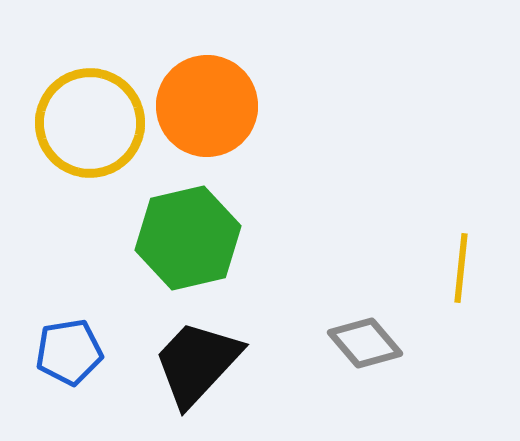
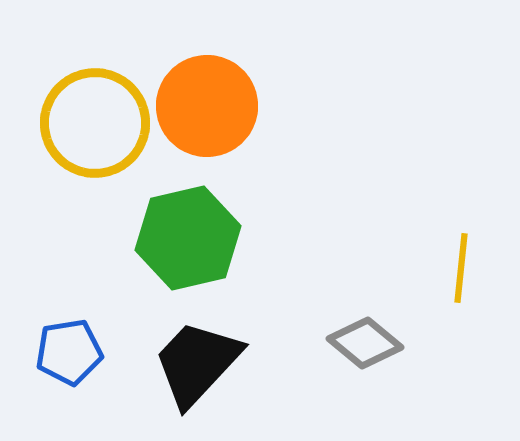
yellow circle: moved 5 px right
gray diamond: rotated 10 degrees counterclockwise
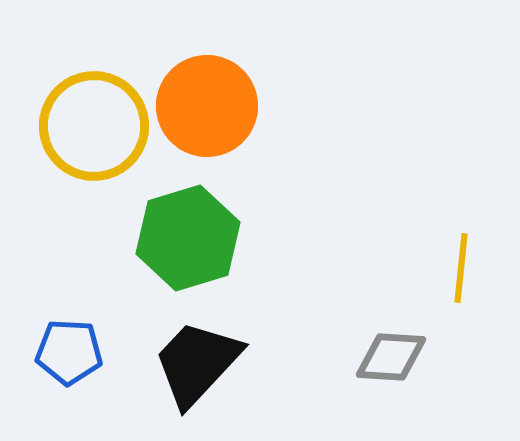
yellow circle: moved 1 px left, 3 px down
green hexagon: rotated 4 degrees counterclockwise
gray diamond: moved 26 px right, 14 px down; rotated 36 degrees counterclockwise
blue pentagon: rotated 12 degrees clockwise
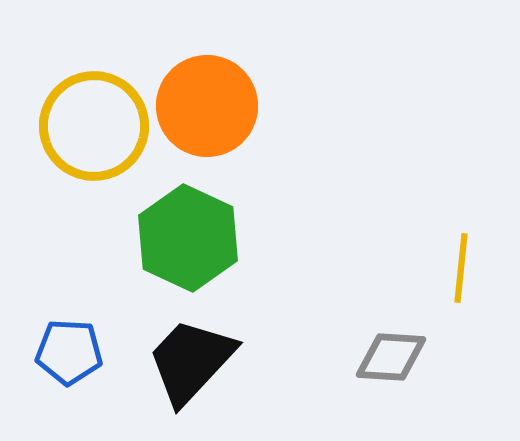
green hexagon: rotated 18 degrees counterclockwise
black trapezoid: moved 6 px left, 2 px up
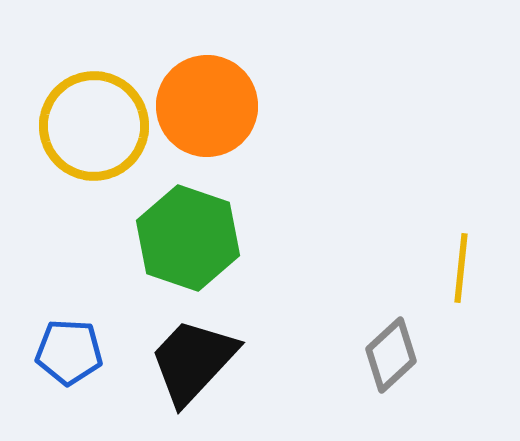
green hexagon: rotated 6 degrees counterclockwise
gray diamond: moved 2 px up; rotated 46 degrees counterclockwise
black trapezoid: moved 2 px right
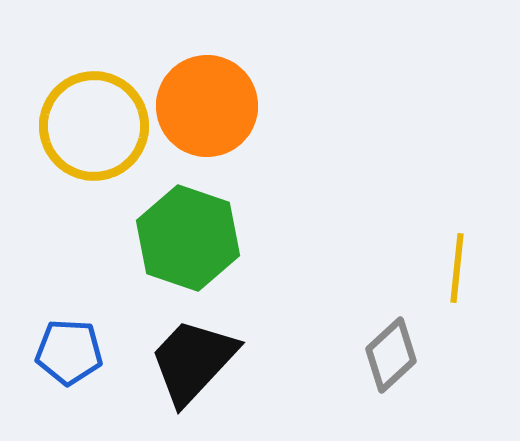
yellow line: moved 4 px left
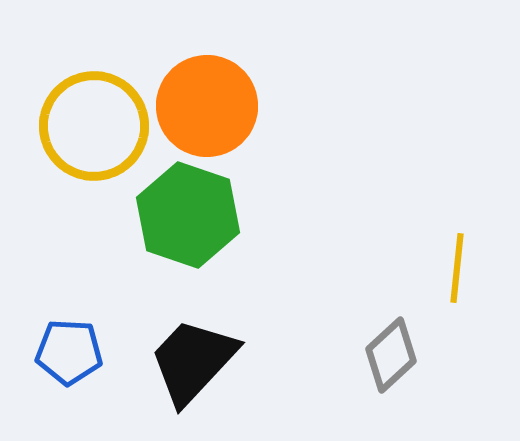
green hexagon: moved 23 px up
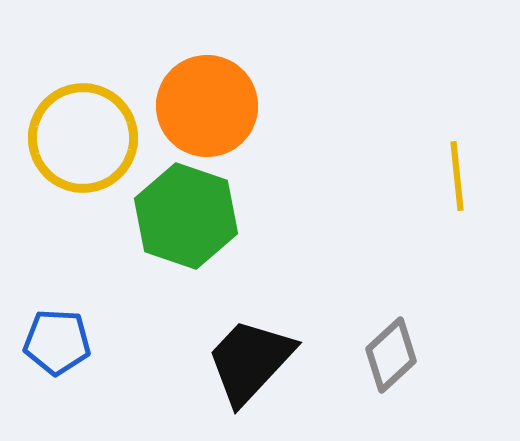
yellow circle: moved 11 px left, 12 px down
green hexagon: moved 2 px left, 1 px down
yellow line: moved 92 px up; rotated 12 degrees counterclockwise
blue pentagon: moved 12 px left, 10 px up
black trapezoid: moved 57 px right
